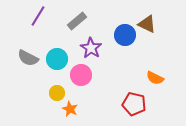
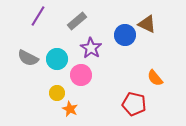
orange semicircle: rotated 24 degrees clockwise
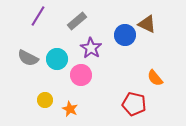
yellow circle: moved 12 px left, 7 px down
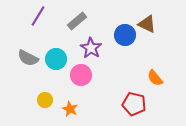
cyan circle: moved 1 px left
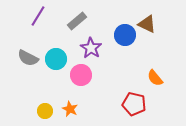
yellow circle: moved 11 px down
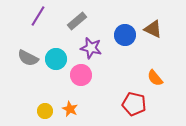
brown triangle: moved 6 px right, 5 px down
purple star: rotated 20 degrees counterclockwise
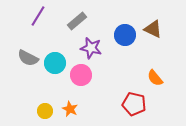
cyan circle: moved 1 px left, 4 px down
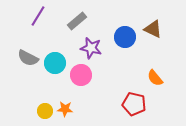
blue circle: moved 2 px down
orange star: moved 5 px left; rotated 21 degrees counterclockwise
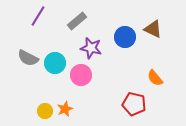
orange star: rotated 28 degrees counterclockwise
